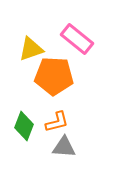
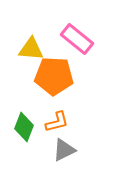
yellow triangle: rotated 24 degrees clockwise
green diamond: moved 1 px down
gray triangle: moved 3 px down; rotated 30 degrees counterclockwise
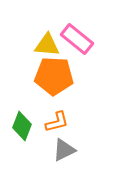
yellow triangle: moved 16 px right, 4 px up
green diamond: moved 2 px left, 1 px up
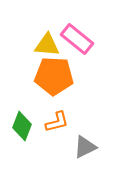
gray triangle: moved 21 px right, 3 px up
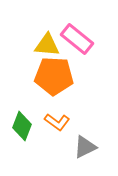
orange L-shape: rotated 50 degrees clockwise
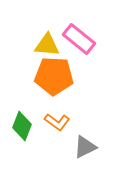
pink rectangle: moved 2 px right
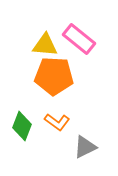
yellow triangle: moved 2 px left
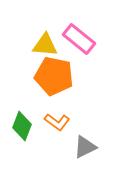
orange pentagon: rotated 9 degrees clockwise
